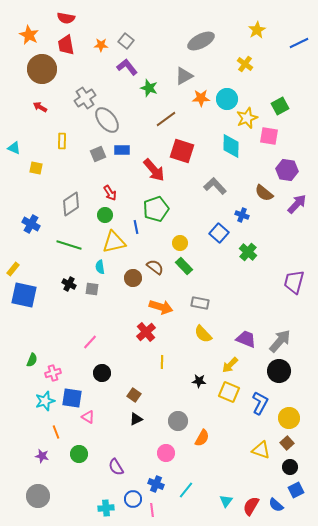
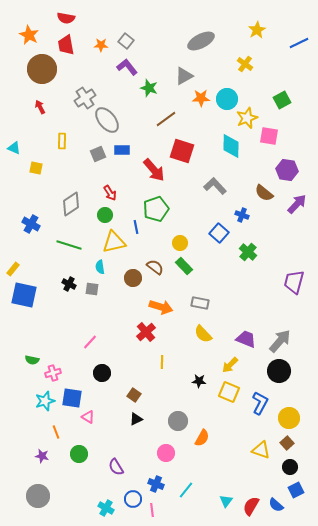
green square at (280, 106): moved 2 px right, 6 px up
red arrow at (40, 107): rotated 32 degrees clockwise
green semicircle at (32, 360): rotated 80 degrees clockwise
cyan cross at (106, 508): rotated 35 degrees clockwise
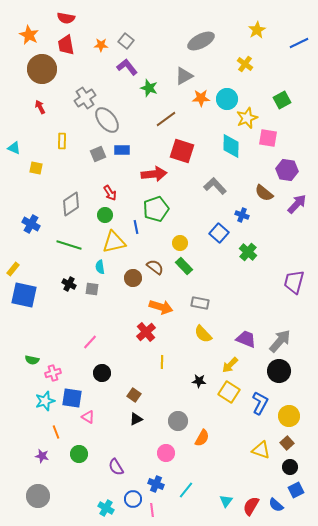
pink square at (269, 136): moved 1 px left, 2 px down
red arrow at (154, 170): moved 4 px down; rotated 55 degrees counterclockwise
yellow square at (229, 392): rotated 10 degrees clockwise
yellow circle at (289, 418): moved 2 px up
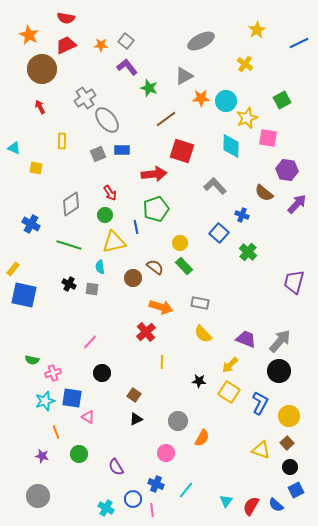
red trapezoid at (66, 45): rotated 75 degrees clockwise
cyan circle at (227, 99): moved 1 px left, 2 px down
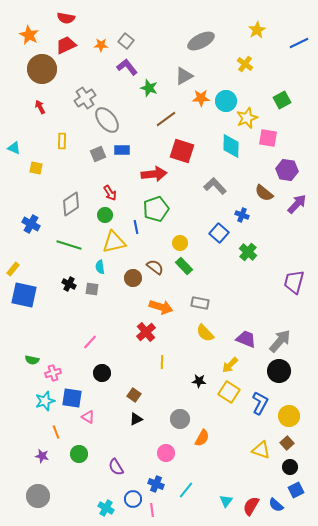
yellow semicircle at (203, 334): moved 2 px right, 1 px up
gray circle at (178, 421): moved 2 px right, 2 px up
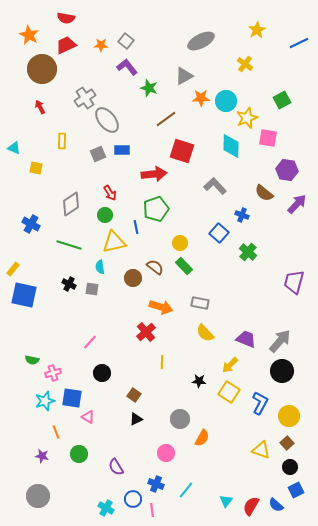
black circle at (279, 371): moved 3 px right
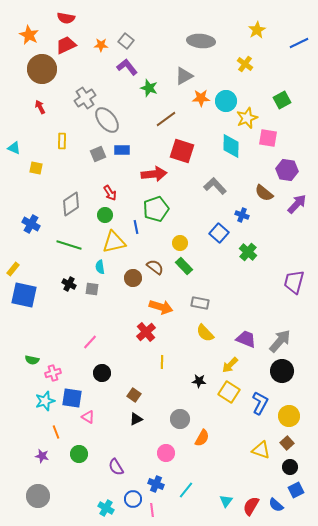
gray ellipse at (201, 41): rotated 32 degrees clockwise
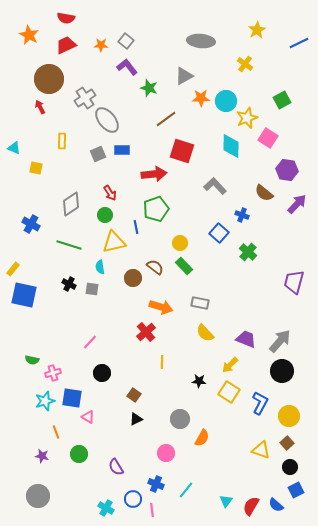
brown circle at (42, 69): moved 7 px right, 10 px down
pink square at (268, 138): rotated 24 degrees clockwise
